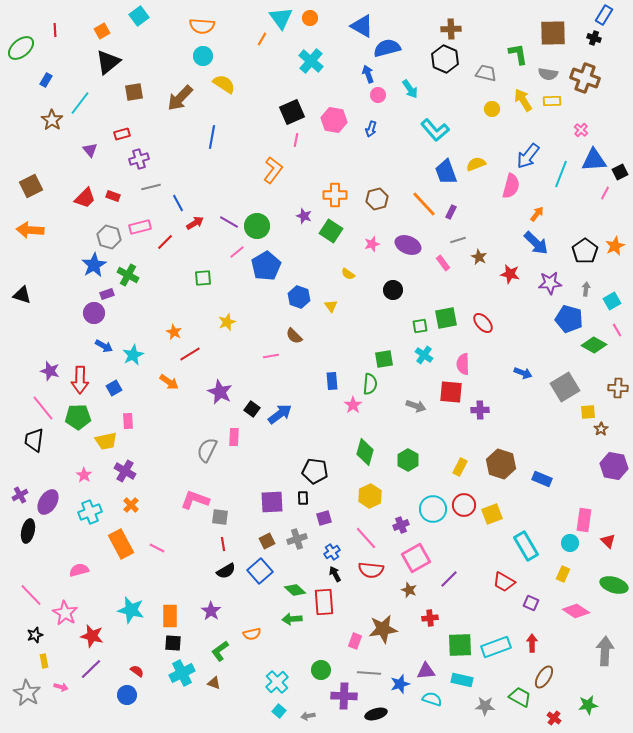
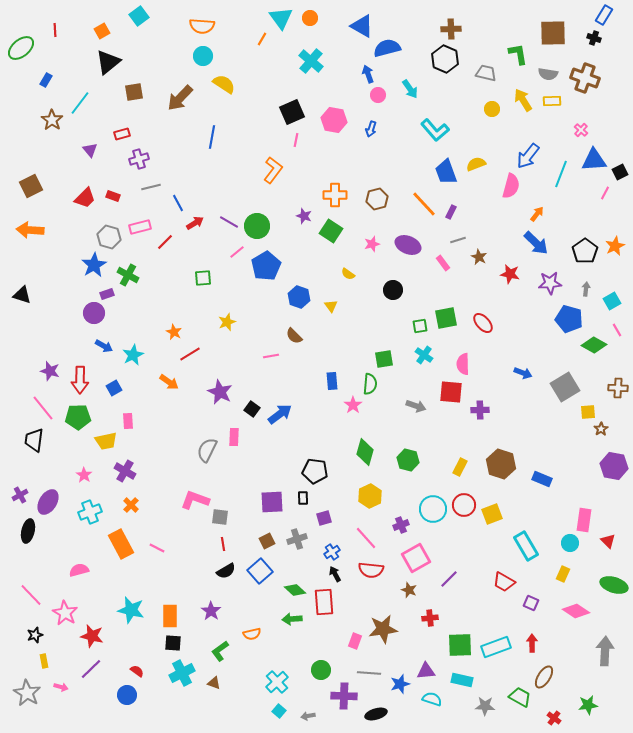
green hexagon at (408, 460): rotated 15 degrees counterclockwise
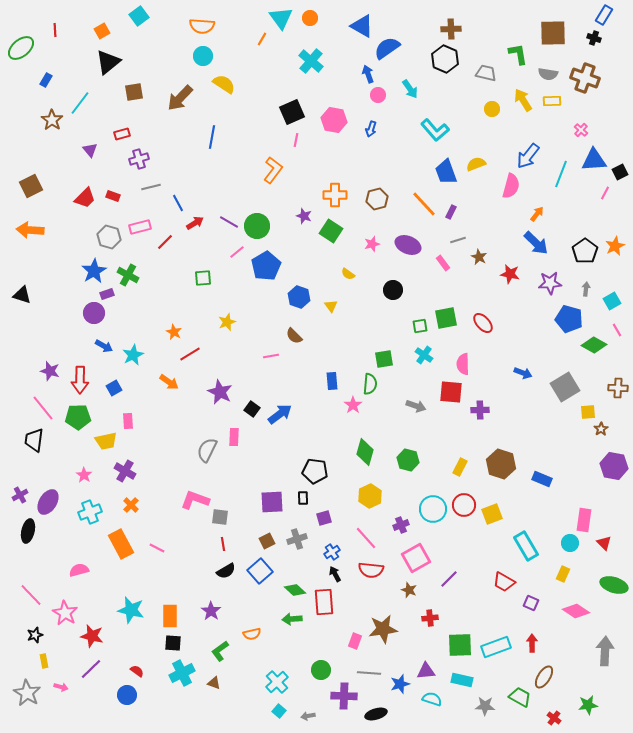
blue semicircle at (387, 48): rotated 20 degrees counterclockwise
blue star at (94, 265): moved 6 px down
red triangle at (608, 541): moved 4 px left, 2 px down
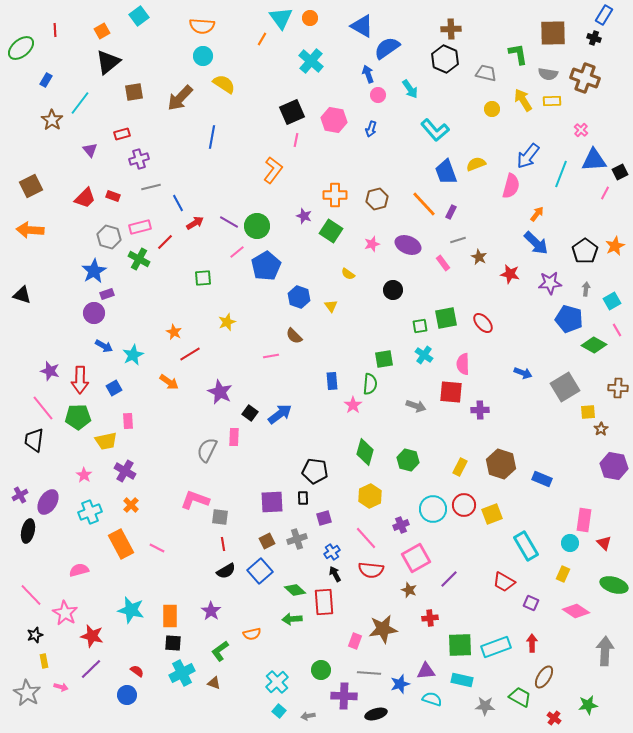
green cross at (128, 275): moved 11 px right, 16 px up
black square at (252, 409): moved 2 px left, 4 px down
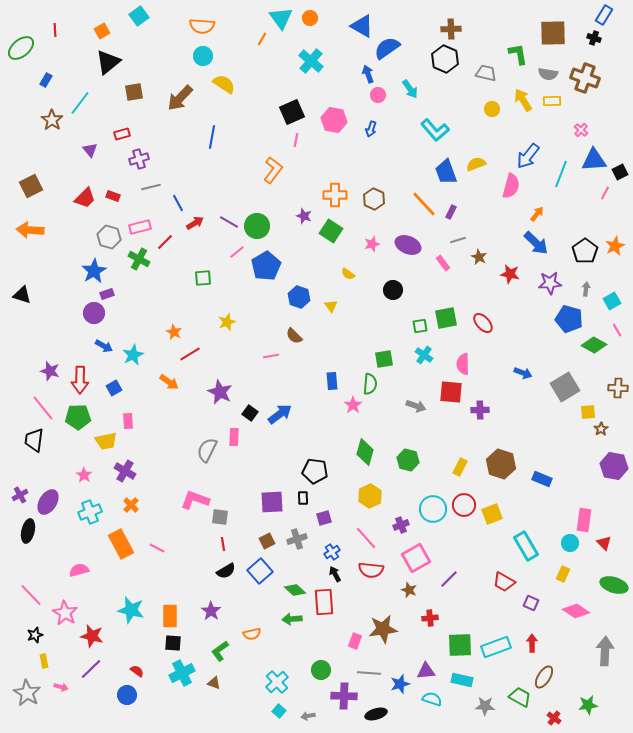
brown hexagon at (377, 199): moved 3 px left; rotated 20 degrees counterclockwise
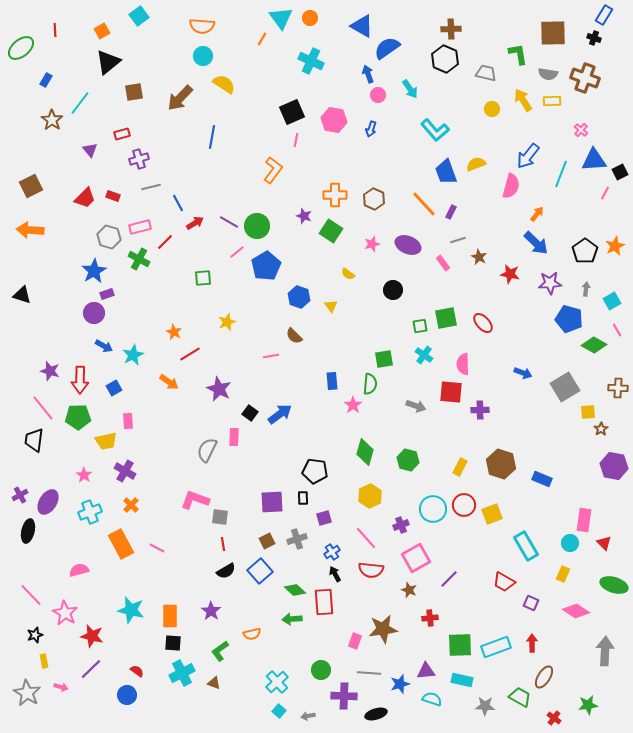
cyan cross at (311, 61): rotated 15 degrees counterclockwise
purple star at (220, 392): moved 1 px left, 3 px up
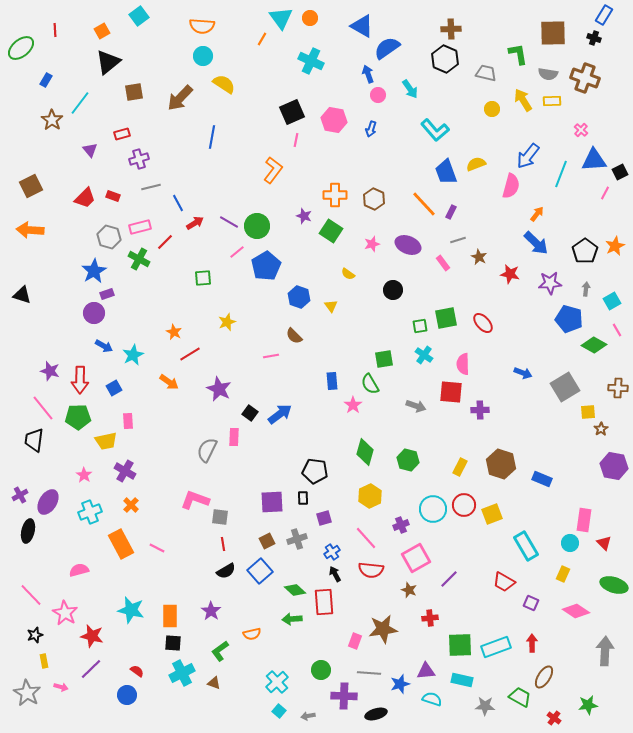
green semicircle at (370, 384): rotated 145 degrees clockwise
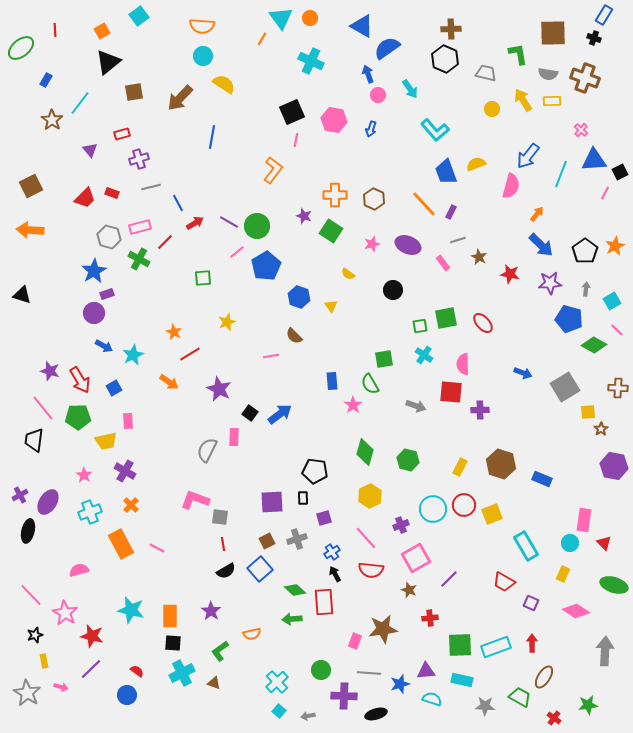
red rectangle at (113, 196): moved 1 px left, 3 px up
blue arrow at (536, 243): moved 5 px right, 2 px down
pink line at (617, 330): rotated 16 degrees counterclockwise
red arrow at (80, 380): rotated 32 degrees counterclockwise
blue square at (260, 571): moved 2 px up
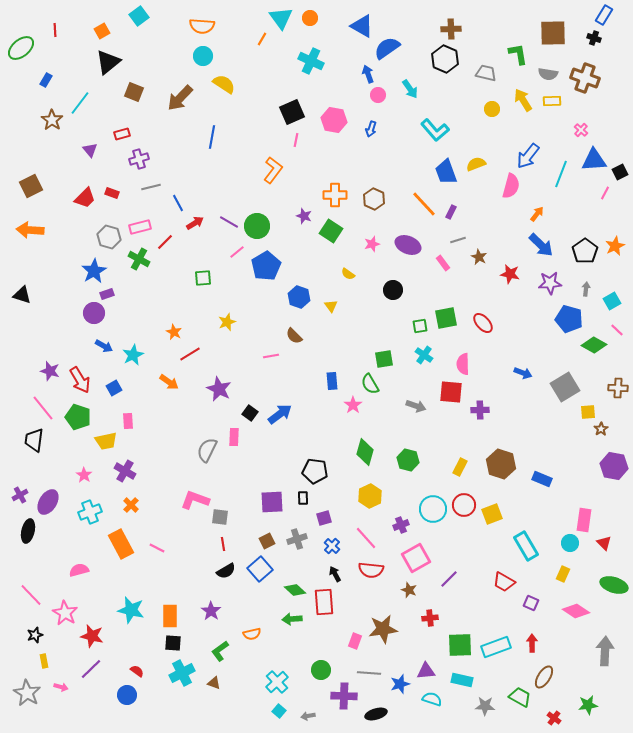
brown square at (134, 92): rotated 30 degrees clockwise
green pentagon at (78, 417): rotated 20 degrees clockwise
blue cross at (332, 552): moved 6 px up; rotated 14 degrees counterclockwise
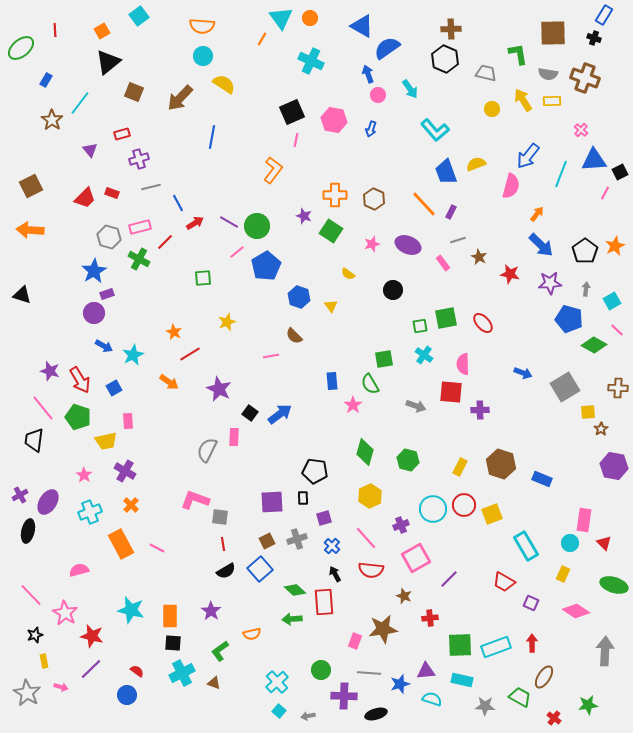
brown star at (409, 590): moved 5 px left, 6 px down
